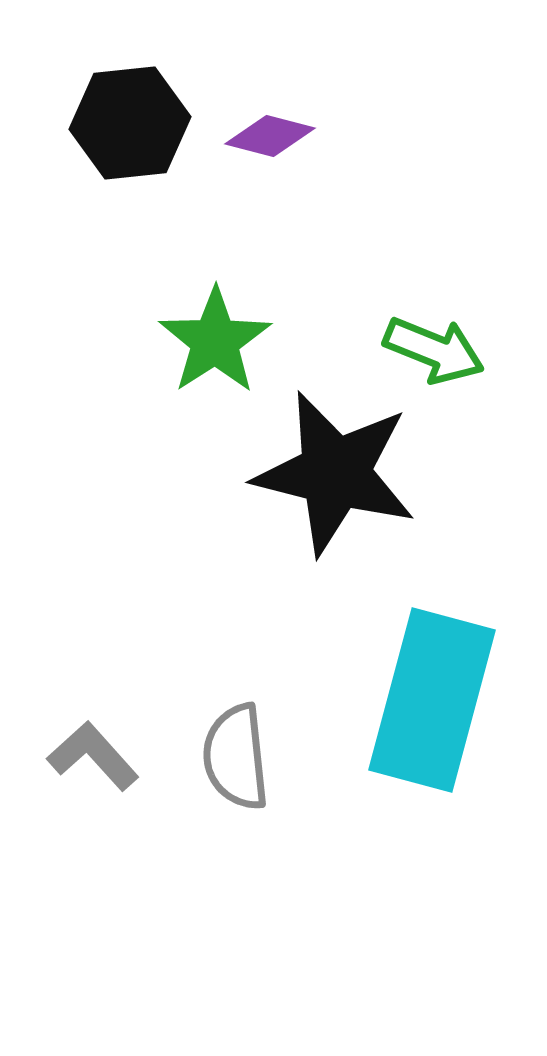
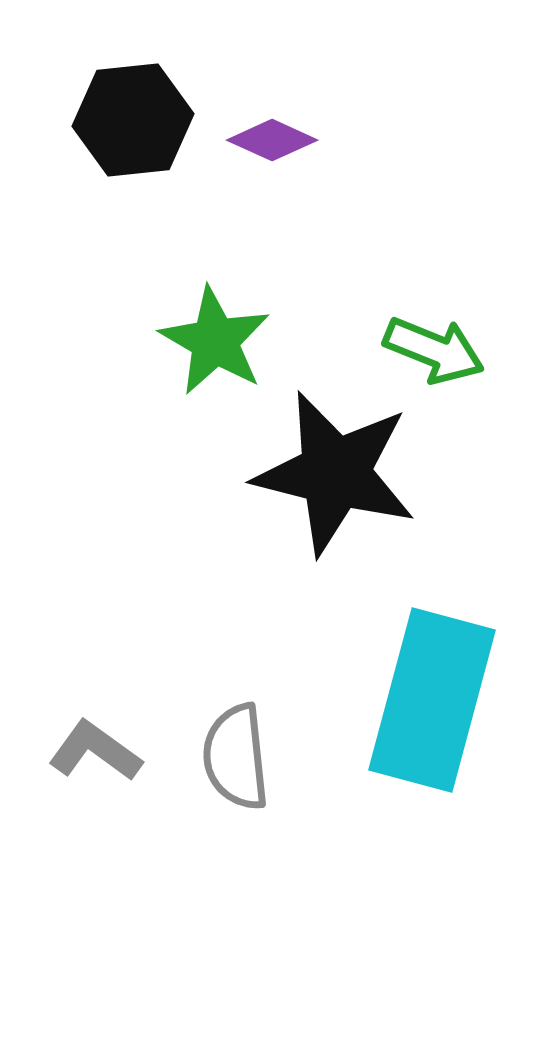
black hexagon: moved 3 px right, 3 px up
purple diamond: moved 2 px right, 4 px down; rotated 10 degrees clockwise
green star: rotated 9 degrees counterclockwise
gray L-shape: moved 2 px right, 5 px up; rotated 12 degrees counterclockwise
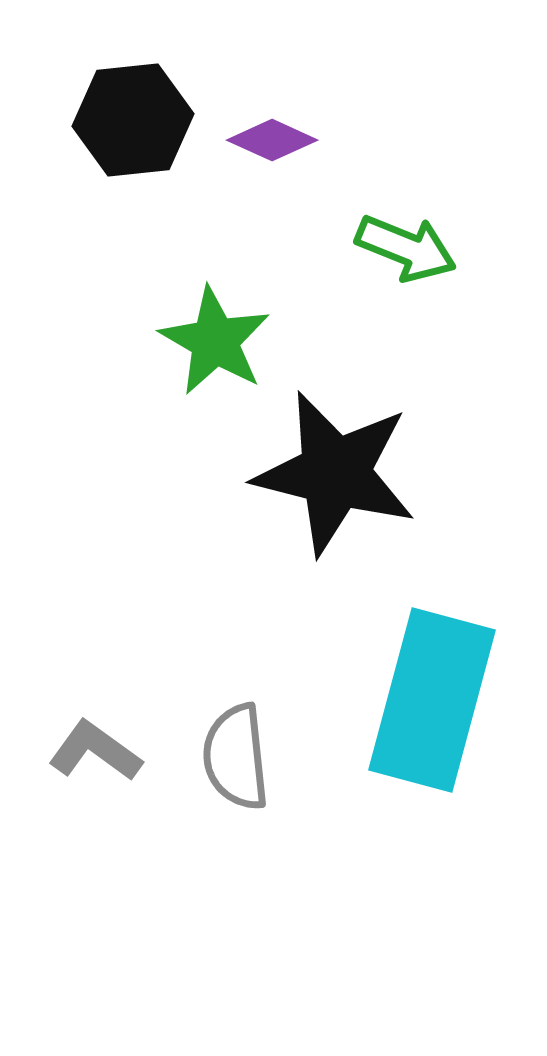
green arrow: moved 28 px left, 102 px up
